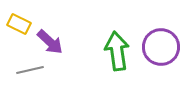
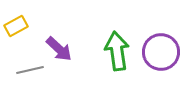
yellow rectangle: moved 3 px left, 2 px down; rotated 55 degrees counterclockwise
purple arrow: moved 9 px right, 7 px down
purple circle: moved 5 px down
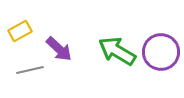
yellow rectangle: moved 4 px right, 5 px down
green arrow: rotated 51 degrees counterclockwise
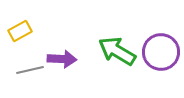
purple arrow: moved 3 px right, 10 px down; rotated 40 degrees counterclockwise
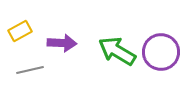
purple arrow: moved 16 px up
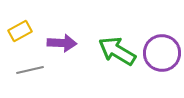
purple circle: moved 1 px right, 1 px down
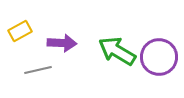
purple circle: moved 3 px left, 4 px down
gray line: moved 8 px right
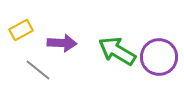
yellow rectangle: moved 1 px right, 1 px up
gray line: rotated 52 degrees clockwise
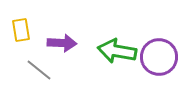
yellow rectangle: rotated 70 degrees counterclockwise
green arrow: rotated 21 degrees counterclockwise
gray line: moved 1 px right
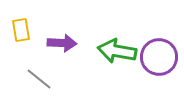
gray line: moved 9 px down
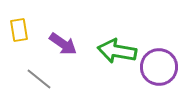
yellow rectangle: moved 2 px left
purple arrow: moved 1 px right, 1 px down; rotated 32 degrees clockwise
purple circle: moved 10 px down
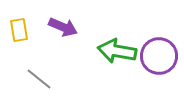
purple arrow: moved 17 px up; rotated 12 degrees counterclockwise
purple circle: moved 11 px up
